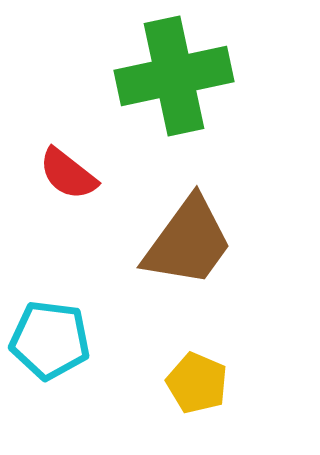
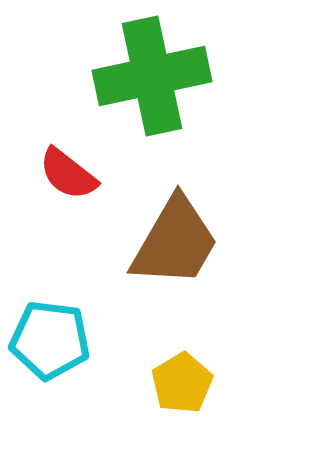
green cross: moved 22 px left
brown trapezoid: moved 13 px left; rotated 6 degrees counterclockwise
yellow pentagon: moved 15 px left; rotated 18 degrees clockwise
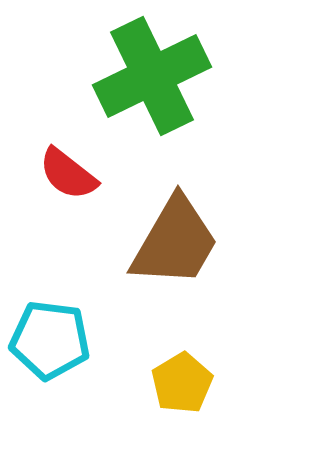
green cross: rotated 14 degrees counterclockwise
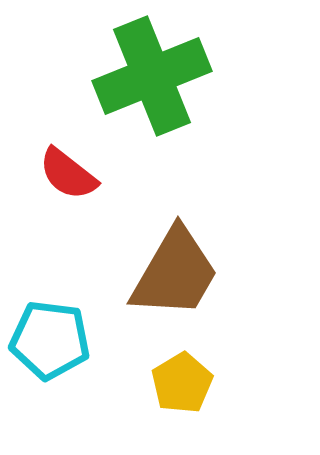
green cross: rotated 4 degrees clockwise
brown trapezoid: moved 31 px down
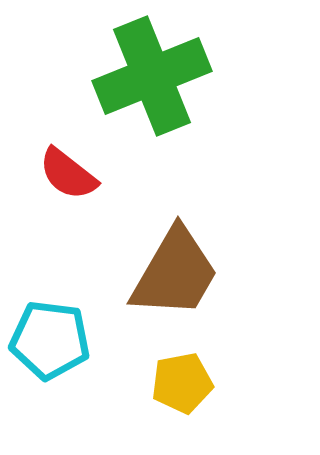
yellow pentagon: rotated 20 degrees clockwise
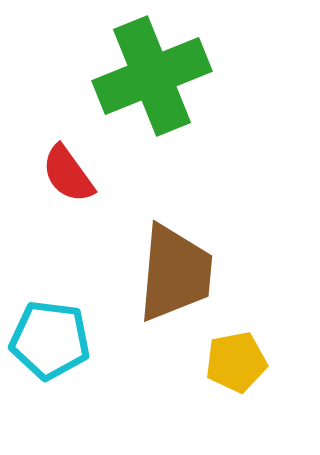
red semicircle: rotated 16 degrees clockwise
brown trapezoid: rotated 25 degrees counterclockwise
yellow pentagon: moved 54 px right, 21 px up
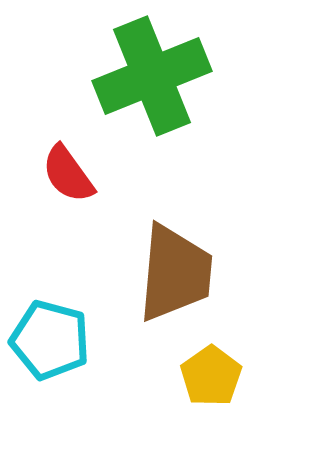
cyan pentagon: rotated 8 degrees clockwise
yellow pentagon: moved 25 px left, 14 px down; rotated 24 degrees counterclockwise
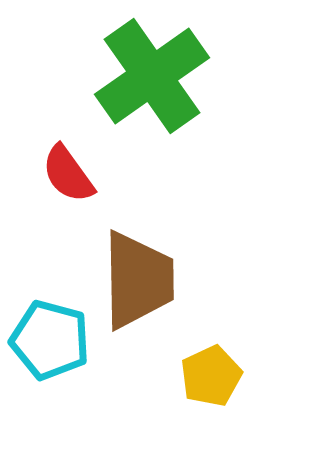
green cross: rotated 13 degrees counterclockwise
brown trapezoid: moved 37 px left, 7 px down; rotated 6 degrees counterclockwise
yellow pentagon: rotated 10 degrees clockwise
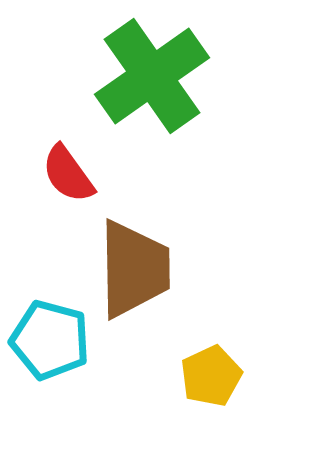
brown trapezoid: moved 4 px left, 11 px up
